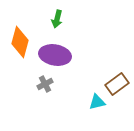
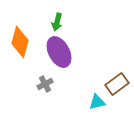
green arrow: moved 3 px down
purple ellipse: moved 4 px right, 3 px up; rotated 52 degrees clockwise
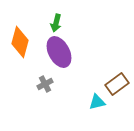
green arrow: moved 1 px left, 1 px down
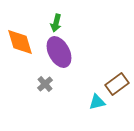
orange diamond: rotated 32 degrees counterclockwise
gray cross: rotated 14 degrees counterclockwise
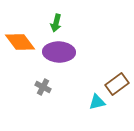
orange diamond: rotated 20 degrees counterclockwise
purple ellipse: rotated 60 degrees counterclockwise
gray cross: moved 2 px left, 3 px down; rotated 21 degrees counterclockwise
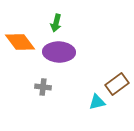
gray cross: rotated 21 degrees counterclockwise
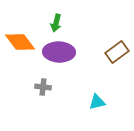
brown rectangle: moved 32 px up
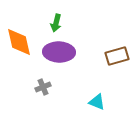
orange diamond: moved 1 px left; rotated 24 degrees clockwise
brown rectangle: moved 4 px down; rotated 20 degrees clockwise
gray cross: rotated 28 degrees counterclockwise
cyan triangle: rotated 36 degrees clockwise
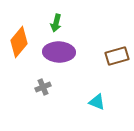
orange diamond: rotated 52 degrees clockwise
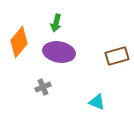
purple ellipse: rotated 8 degrees clockwise
